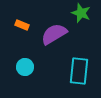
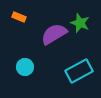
green star: moved 1 px left, 10 px down
orange rectangle: moved 3 px left, 8 px up
cyan rectangle: rotated 56 degrees clockwise
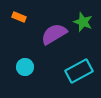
green star: moved 3 px right, 1 px up
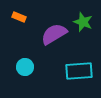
cyan rectangle: rotated 24 degrees clockwise
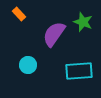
orange rectangle: moved 3 px up; rotated 24 degrees clockwise
purple semicircle: rotated 24 degrees counterclockwise
cyan circle: moved 3 px right, 2 px up
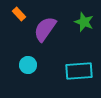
green star: moved 1 px right
purple semicircle: moved 9 px left, 5 px up
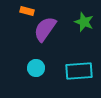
orange rectangle: moved 8 px right, 3 px up; rotated 32 degrees counterclockwise
cyan circle: moved 8 px right, 3 px down
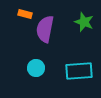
orange rectangle: moved 2 px left, 3 px down
purple semicircle: rotated 24 degrees counterclockwise
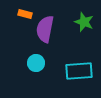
cyan circle: moved 5 px up
